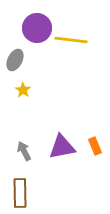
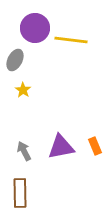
purple circle: moved 2 px left
purple triangle: moved 1 px left
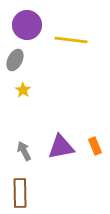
purple circle: moved 8 px left, 3 px up
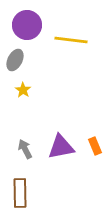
gray arrow: moved 1 px right, 2 px up
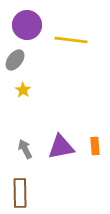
gray ellipse: rotated 10 degrees clockwise
orange rectangle: rotated 18 degrees clockwise
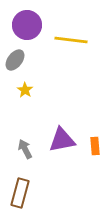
yellow star: moved 2 px right
purple triangle: moved 1 px right, 7 px up
brown rectangle: rotated 16 degrees clockwise
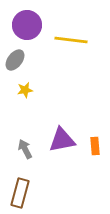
yellow star: rotated 28 degrees clockwise
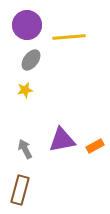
yellow line: moved 2 px left, 3 px up; rotated 12 degrees counterclockwise
gray ellipse: moved 16 px right
orange rectangle: rotated 66 degrees clockwise
brown rectangle: moved 3 px up
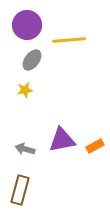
yellow line: moved 3 px down
gray ellipse: moved 1 px right
gray arrow: rotated 48 degrees counterclockwise
